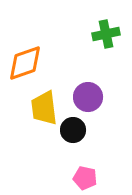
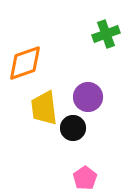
green cross: rotated 8 degrees counterclockwise
black circle: moved 2 px up
pink pentagon: rotated 25 degrees clockwise
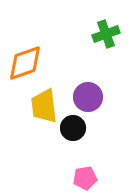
yellow trapezoid: moved 2 px up
pink pentagon: rotated 25 degrees clockwise
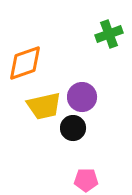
green cross: moved 3 px right
purple circle: moved 6 px left
yellow trapezoid: rotated 96 degrees counterclockwise
pink pentagon: moved 1 px right, 2 px down; rotated 10 degrees clockwise
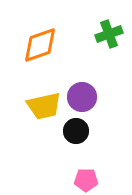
orange diamond: moved 15 px right, 18 px up
black circle: moved 3 px right, 3 px down
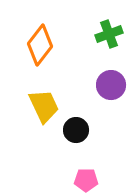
orange diamond: rotated 33 degrees counterclockwise
purple circle: moved 29 px right, 12 px up
yellow trapezoid: rotated 102 degrees counterclockwise
black circle: moved 1 px up
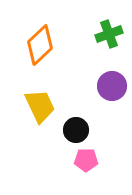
orange diamond: rotated 9 degrees clockwise
purple circle: moved 1 px right, 1 px down
yellow trapezoid: moved 4 px left
pink pentagon: moved 20 px up
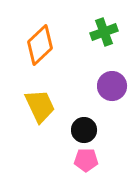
green cross: moved 5 px left, 2 px up
black circle: moved 8 px right
